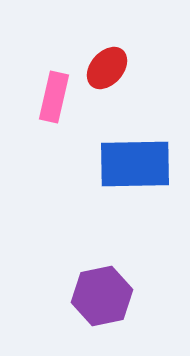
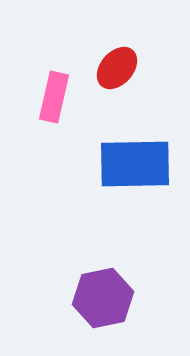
red ellipse: moved 10 px right
purple hexagon: moved 1 px right, 2 px down
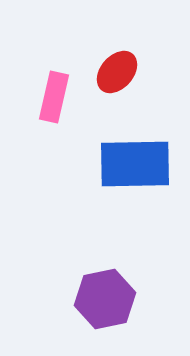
red ellipse: moved 4 px down
purple hexagon: moved 2 px right, 1 px down
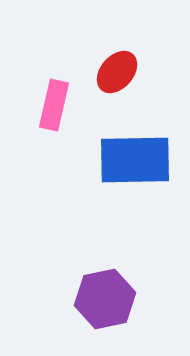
pink rectangle: moved 8 px down
blue rectangle: moved 4 px up
